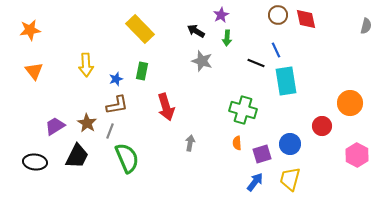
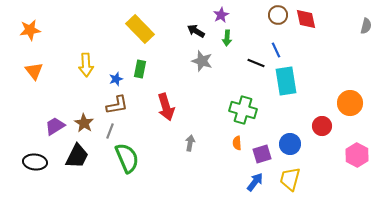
green rectangle: moved 2 px left, 2 px up
brown star: moved 3 px left
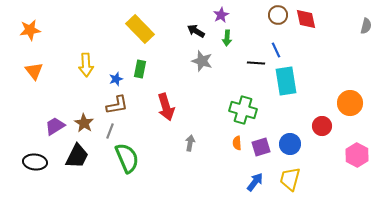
black line: rotated 18 degrees counterclockwise
purple square: moved 1 px left, 7 px up
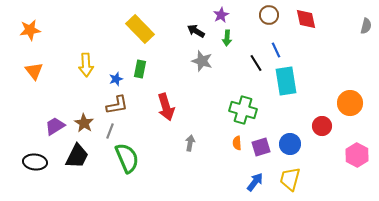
brown circle: moved 9 px left
black line: rotated 54 degrees clockwise
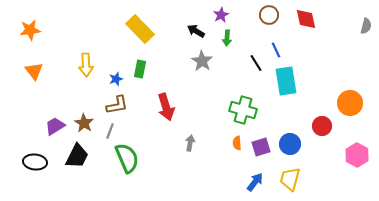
gray star: rotated 15 degrees clockwise
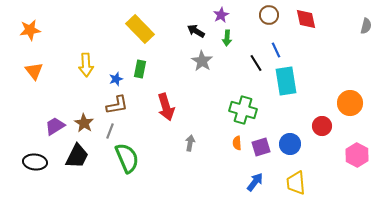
yellow trapezoid: moved 6 px right, 4 px down; rotated 20 degrees counterclockwise
